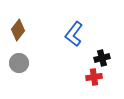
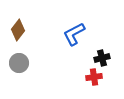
blue L-shape: rotated 25 degrees clockwise
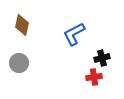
brown diamond: moved 4 px right, 5 px up; rotated 25 degrees counterclockwise
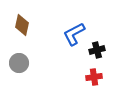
black cross: moved 5 px left, 8 px up
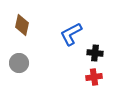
blue L-shape: moved 3 px left
black cross: moved 2 px left, 3 px down; rotated 21 degrees clockwise
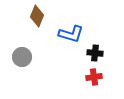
brown diamond: moved 15 px right, 9 px up; rotated 10 degrees clockwise
blue L-shape: rotated 135 degrees counterclockwise
gray circle: moved 3 px right, 6 px up
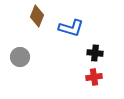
blue L-shape: moved 6 px up
gray circle: moved 2 px left
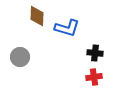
brown diamond: rotated 20 degrees counterclockwise
blue L-shape: moved 4 px left
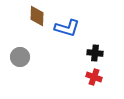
red cross: rotated 28 degrees clockwise
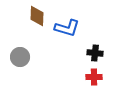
red cross: rotated 21 degrees counterclockwise
